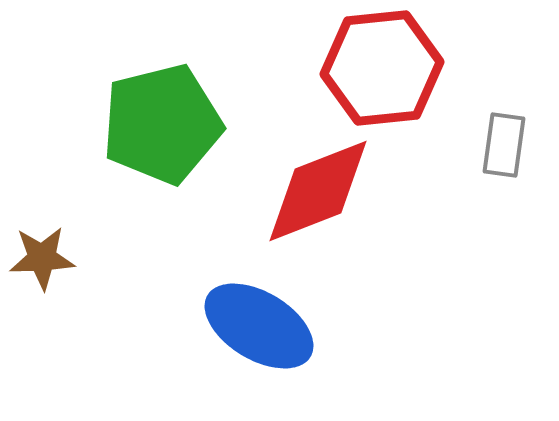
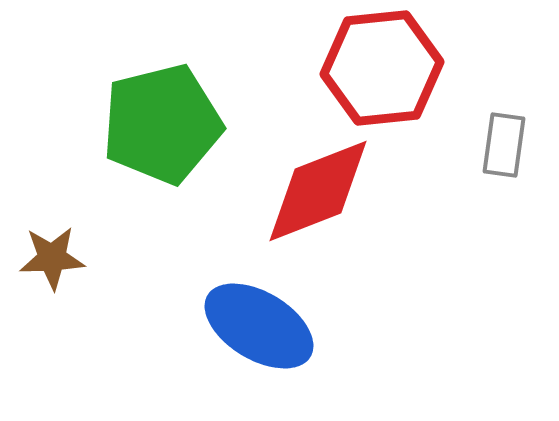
brown star: moved 10 px right
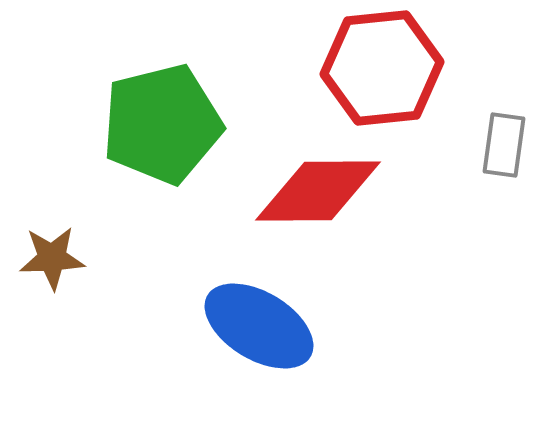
red diamond: rotated 21 degrees clockwise
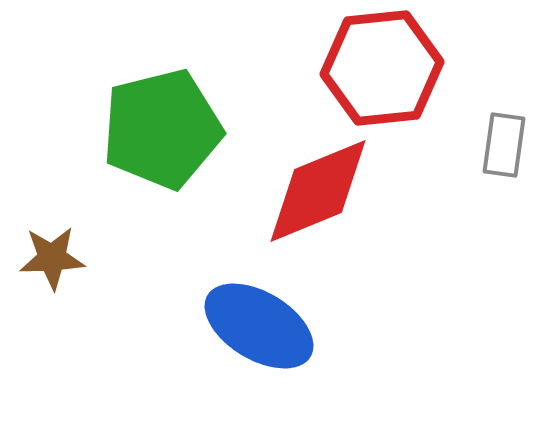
green pentagon: moved 5 px down
red diamond: rotated 22 degrees counterclockwise
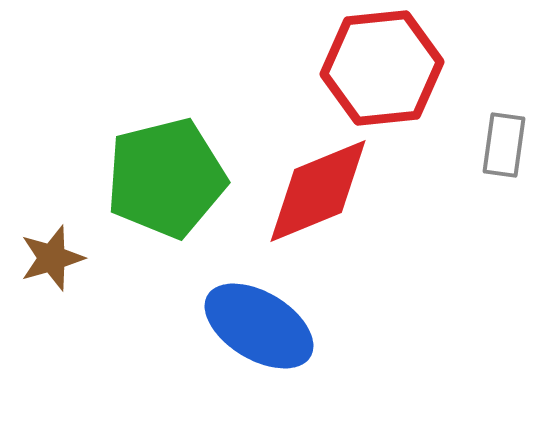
green pentagon: moved 4 px right, 49 px down
brown star: rotated 14 degrees counterclockwise
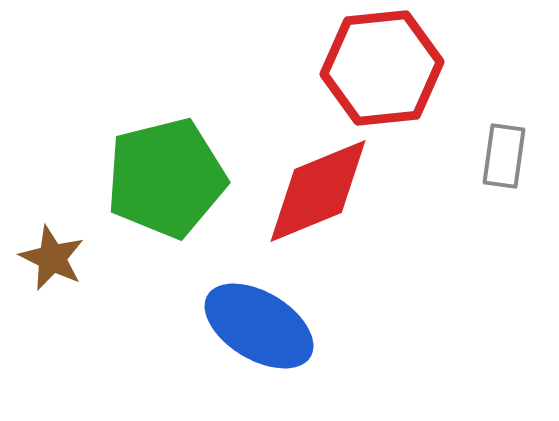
gray rectangle: moved 11 px down
brown star: rotated 30 degrees counterclockwise
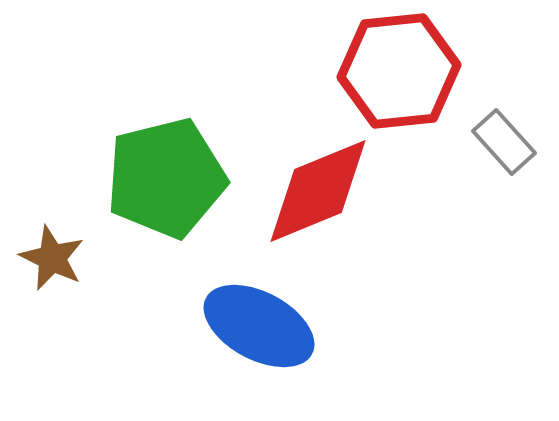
red hexagon: moved 17 px right, 3 px down
gray rectangle: moved 14 px up; rotated 50 degrees counterclockwise
blue ellipse: rotated 3 degrees counterclockwise
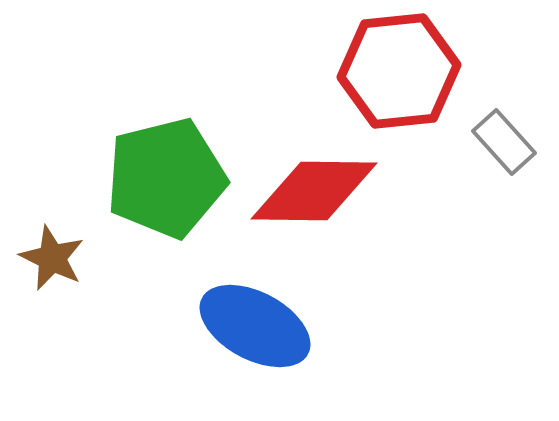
red diamond: moved 4 px left; rotated 23 degrees clockwise
blue ellipse: moved 4 px left
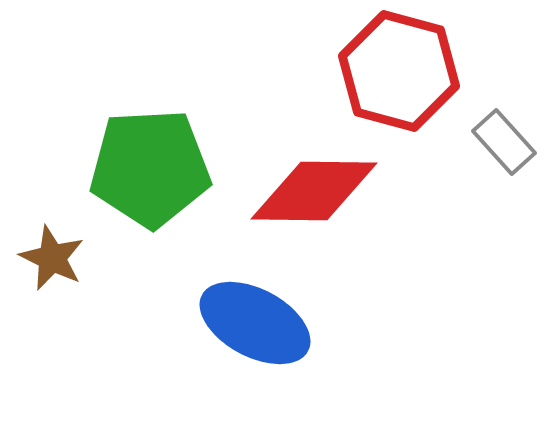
red hexagon: rotated 21 degrees clockwise
green pentagon: moved 16 px left, 10 px up; rotated 11 degrees clockwise
blue ellipse: moved 3 px up
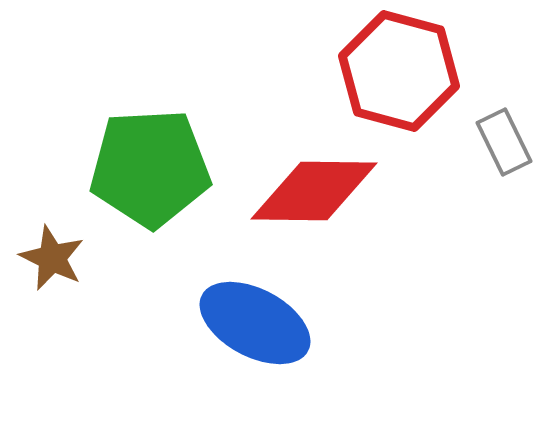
gray rectangle: rotated 16 degrees clockwise
